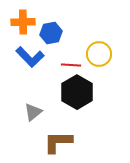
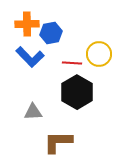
orange cross: moved 4 px right, 2 px down
red line: moved 1 px right, 2 px up
gray triangle: rotated 36 degrees clockwise
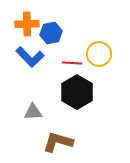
brown L-shape: rotated 16 degrees clockwise
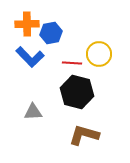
black hexagon: rotated 16 degrees counterclockwise
brown L-shape: moved 26 px right, 7 px up
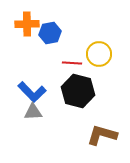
blue hexagon: moved 1 px left
blue L-shape: moved 2 px right, 35 px down
black hexagon: moved 1 px right, 1 px up
brown L-shape: moved 18 px right
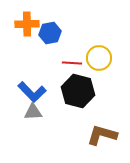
yellow circle: moved 4 px down
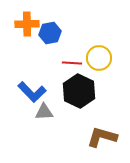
black hexagon: moved 1 px right; rotated 12 degrees clockwise
gray triangle: moved 11 px right
brown L-shape: moved 2 px down
